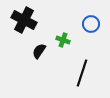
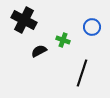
blue circle: moved 1 px right, 3 px down
black semicircle: rotated 28 degrees clockwise
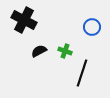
green cross: moved 2 px right, 11 px down
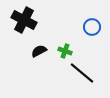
black line: rotated 68 degrees counterclockwise
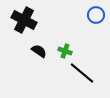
blue circle: moved 4 px right, 12 px up
black semicircle: rotated 63 degrees clockwise
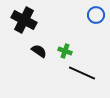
black line: rotated 16 degrees counterclockwise
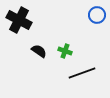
blue circle: moved 1 px right
black cross: moved 5 px left
black line: rotated 44 degrees counterclockwise
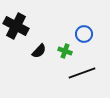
blue circle: moved 13 px left, 19 px down
black cross: moved 3 px left, 6 px down
black semicircle: rotated 98 degrees clockwise
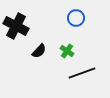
blue circle: moved 8 px left, 16 px up
green cross: moved 2 px right; rotated 16 degrees clockwise
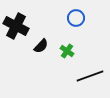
black semicircle: moved 2 px right, 5 px up
black line: moved 8 px right, 3 px down
